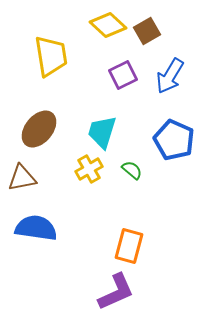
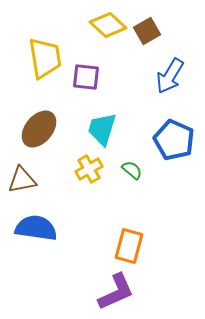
yellow trapezoid: moved 6 px left, 2 px down
purple square: moved 37 px left, 2 px down; rotated 32 degrees clockwise
cyan trapezoid: moved 3 px up
brown triangle: moved 2 px down
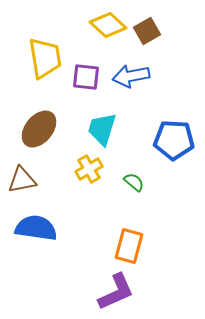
blue arrow: moved 39 px left; rotated 48 degrees clockwise
blue pentagon: rotated 21 degrees counterclockwise
green semicircle: moved 2 px right, 12 px down
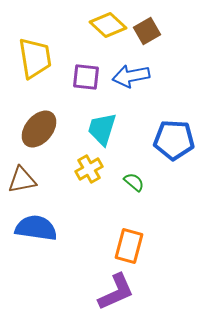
yellow trapezoid: moved 10 px left
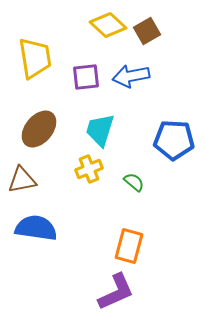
purple square: rotated 12 degrees counterclockwise
cyan trapezoid: moved 2 px left, 1 px down
yellow cross: rotated 8 degrees clockwise
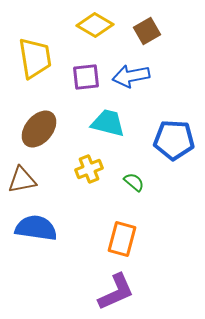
yellow diamond: moved 13 px left; rotated 12 degrees counterclockwise
cyan trapezoid: moved 8 px right, 7 px up; rotated 87 degrees clockwise
orange rectangle: moved 7 px left, 7 px up
